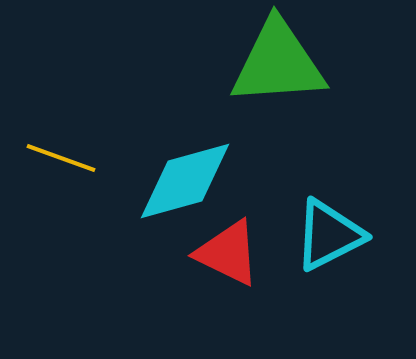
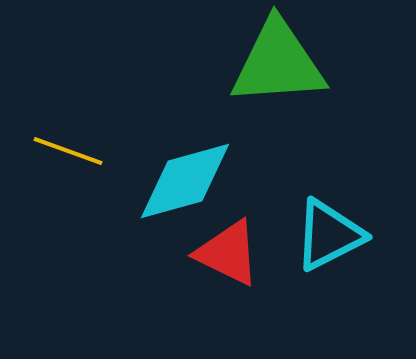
yellow line: moved 7 px right, 7 px up
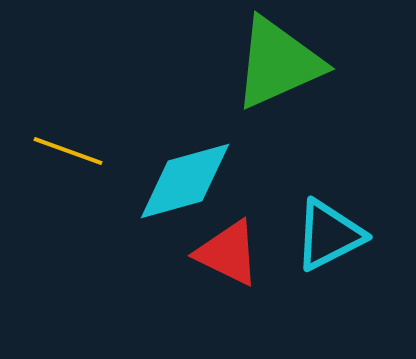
green triangle: rotated 20 degrees counterclockwise
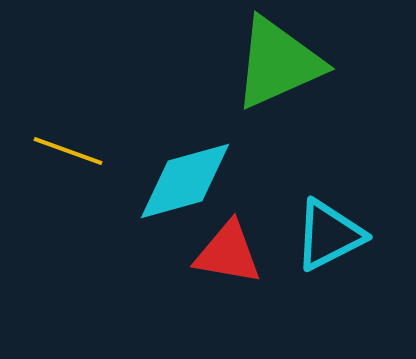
red triangle: rotated 16 degrees counterclockwise
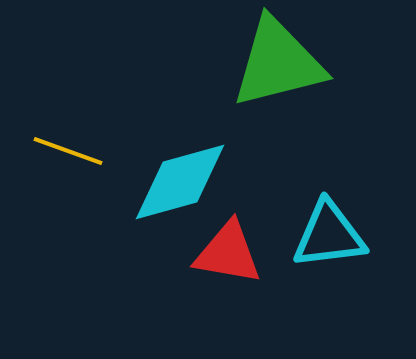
green triangle: rotated 10 degrees clockwise
cyan diamond: moved 5 px left, 1 px down
cyan triangle: rotated 20 degrees clockwise
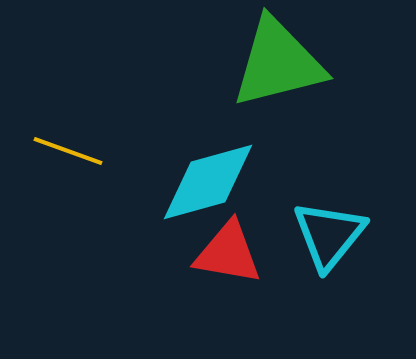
cyan diamond: moved 28 px right
cyan triangle: rotated 44 degrees counterclockwise
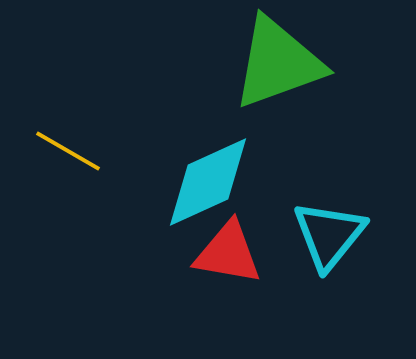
green triangle: rotated 6 degrees counterclockwise
yellow line: rotated 10 degrees clockwise
cyan diamond: rotated 9 degrees counterclockwise
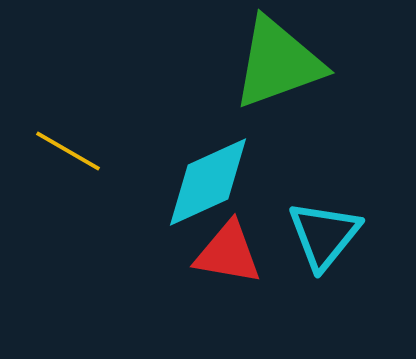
cyan triangle: moved 5 px left
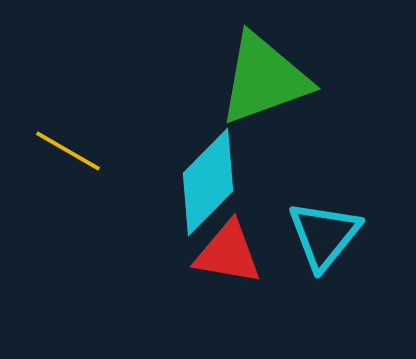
green triangle: moved 14 px left, 16 px down
cyan diamond: rotated 21 degrees counterclockwise
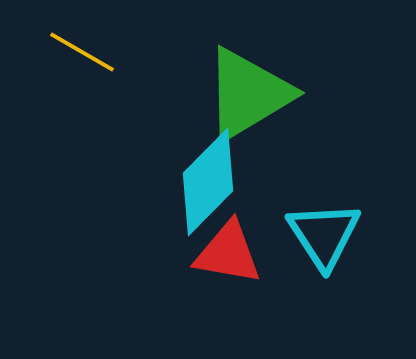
green triangle: moved 16 px left, 15 px down; rotated 11 degrees counterclockwise
yellow line: moved 14 px right, 99 px up
cyan triangle: rotated 12 degrees counterclockwise
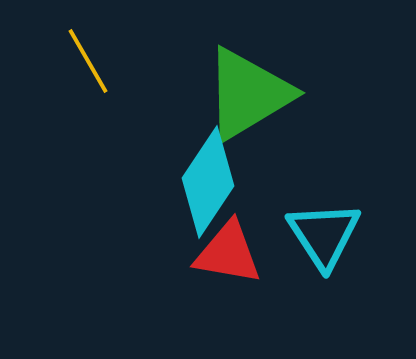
yellow line: moved 6 px right, 9 px down; rotated 30 degrees clockwise
cyan diamond: rotated 11 degrees counterclockwise
